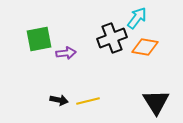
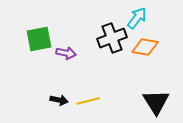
purple arrow: rotated 18 degrees clockwise
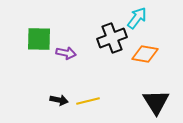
green square: rotated 12 degrees clockwise
orange diamond: moved 7 px down
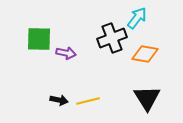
black triangle: moved 9 px left, 4 px up
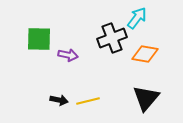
purple arrow: moved 2 px right, 2 px down
black triangle: moved 1 px left; rotated 12 degrees clockwise
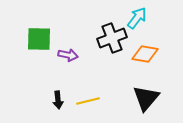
black arrow: moved 1 px left; rotated 72 degrees clockwise
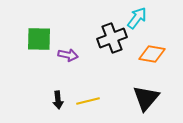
orange diamond: moved 7 px right
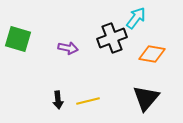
cyan arrow: moved 1 px left
green square: moved 21 px left; rotated 16 degrees clockwise
purple arrow: moved 7 px up
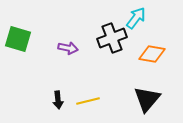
black triangle: moved 1 px right, 1 px down
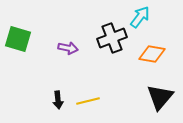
cyan arrow: moved 4 px right, 1 px up
black triangle: moved 13 px right, 2 px up
